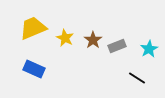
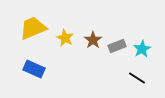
cyan star: moved 7 px left
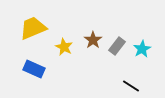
yellow star: moved 1 px left, 9 px down
gray rectangle: rotated 30 degrees counterclockwise
black line: moved 6 px left, 8 px down
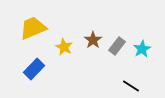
blue rectangle: rotated 70 degrees counterclockwise
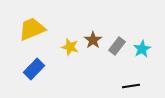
yellow trapezoid: moved 1 px left, 1 px down
yellow star: moved 6 px right; rotated 12 degrees counterclockwise
black line: rotated 42 degrees counterclockwise
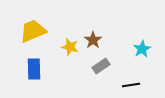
yellow trapezoid: moved 1 px right, 2 px down
gray rectangle: moved 16 px left, 20 px down; rotated 18 degrees clockwise
blue rectangle: rotated 45 degrees counterclockwise
black line: moved 1 px up
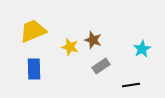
brown star: rotated 18 degrees counterclockwise
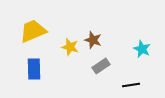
cyan star: rotated 18 degrees counterclockwise
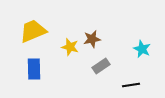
brown star: moved 1 px left, 1 px up; rotated 30 degrees counterclockwise
